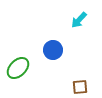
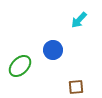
green ellipse: moved 2 px right, 2 px up
brown square: moved 4 px left
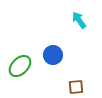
cyan arrow: rotated 102 degrees clockwise
blue circle: moved 5 px down
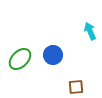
cyan arrow: moved 11 px right, 11 px down; rotated 12 degrees clockwise
green ellipse: moved 7 px up
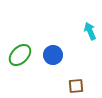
green ellipse: moved 4 px up
brown square: moved 1 px up
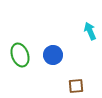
green ellipse: rotated 65 degrees counterclockwise
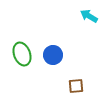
cyan arrow: moved 1 px left, 15 px up; rotated 36 degrees counterclockwise
green ellipse: moved 2 px right, 1 px up
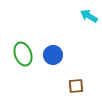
green ellipse: moved 1 px right
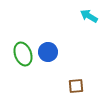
blue circle: moved 5 px left, 3 px up
